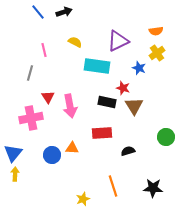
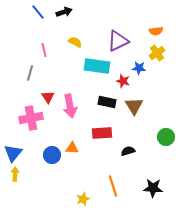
blue star: rotated 16 degrees counterclockwise
red star: moved 7 px up
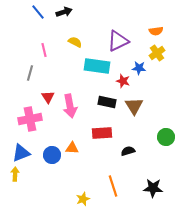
pink cross: moved 1 px left, 1 px down
blue triangle: moved 8 px right; rotated 30 degrees clockwise
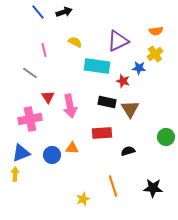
yellow cross: moved 2 px left, 1 px down
gray line: rotated 70 degrees counterclockwise
brown triangle: moved 4 px left, 3 px down
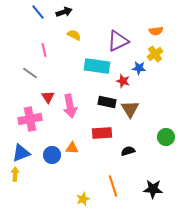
yellow semicircle: moved 1 px left, 7 px up
black star: moved 1 px down
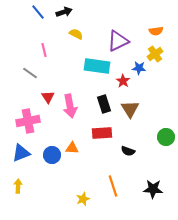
yellow semicircle: moved 2 px right, 1 px up
red star: rotated 16 degrees clockwise
black rectangle: moved 3 px left, 2 px down; rotated 60 degrees clockwise
pink cross: moved 2 px left, 2 px down
black semicircle: rotated 144 degrees counterclockwise
yellow arrow: moved 3 px right, 12 px down
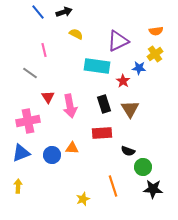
green circle: moved 23 px left, 30 px down
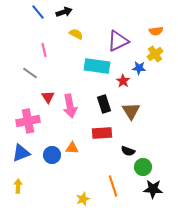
brown triangle: moved 1 px right, 2 px down
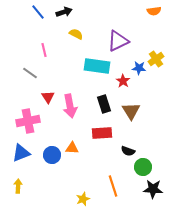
orange semicircle: moved 2 px left, 20 px up
yellow cross: moved 1 px right, 5 px down
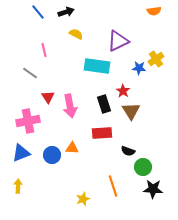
black arrow: moved 2 px right
red star: moved 10 px down
